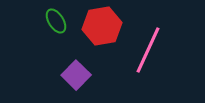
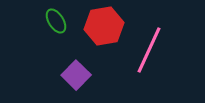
red hexagon: moved 2 px right
pink line: moved 1 px right
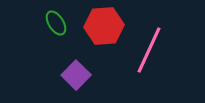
green ellipse: moved 2 px down
red hexagon: rotated 6 degrees clockwise
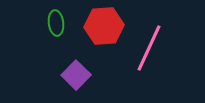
green ellipse: rotated 25 degrees clockwise
pink line: moved 2 px up
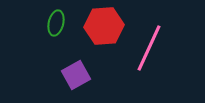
green ellipse: rotated 20 degrees clockwise
purple square: rotated 16 degrees clockwise
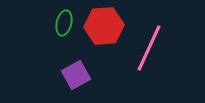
green ellipse: moved 8 px right
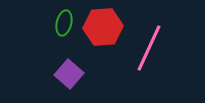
red hexagon: moved 1 px left, 1 px down
purple square: moved 7 px left, 1 px up; rotated 20 degrees counterclockwise
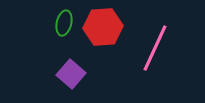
pink line: moved 6 px right
purple square: moved 2 px right
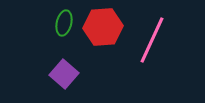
pink line: moved 3 px left, 8 px up
purple square: moved 7 px left
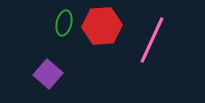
red hexagon: moved 1 px left, 1 px up
purple square: moved 16 px left
